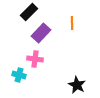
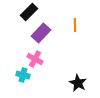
orange line: moved 3 px right, 2 px down
pink cross: rotated 21 degrees clockwise
cyan cross: moved 4 px right
black star: moved 1 px right, 2 px up
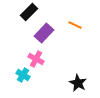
orange line: rotated 64 degrees counterclockwise
purple rectangle: moved 3 px right
pink cross: moved 1 px right
cyan cross: rotated 16 degrees clockwise
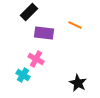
purple rectangle: rotated 54 degrees clockwise
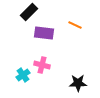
pink cross: moved 6 px right, 6 px down; rotated 14 degrees counterclockwise
cyan cross: rotated 24 degrees clockwise
black star: rotated 30 degrees counterclockwise
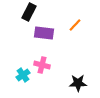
black rectangle: rotated 18 degrees counterclockwise
orange line: rotated 72 degrees counterclockwise
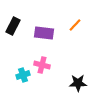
black rectangle: moved 16 px left, 14 px down
cyan cross: rotated 16 degrees clockwise
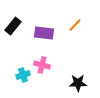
black rectangle: rotated 12 degrees clockwise
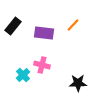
orange line: moved 2 px left
cyan cross: rotated 24 degrees counterclockwise
